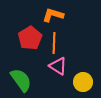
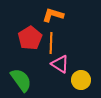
orange line: moved 3 px left
pink triangle: moved 2 px right, 2 px up
yellow circle: moved 2 px left, 2 px up
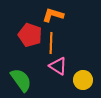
red pentagon: moved 3 px up; rotated 20 degrees counterclockwise
pink triangle: moved 2 px left, 2 px down
yellow circle: moved 2 px right
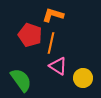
orange line: rotated 10 degrees clockwise
yellow circle: moved 2 px up
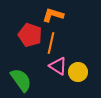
yellow circle: moved 5 px left, 6 px up
